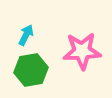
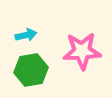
cyan arrow: rotated 50 degrees clockwise
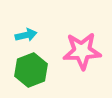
green hexagon: rotated 12 degrees counterclockwise
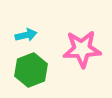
pink star: moved 2 px up
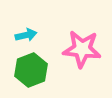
pink star: rotated 9 degrees clockwise
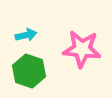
green hexagon: moved 2 px left, 1 px down; rotated 20 degrees counterclockwise
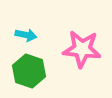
cyan arrow: rotated 25 degrees clockwise
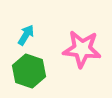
cyan arrow: rotated 70 degrees counterclockwise
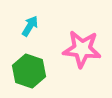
cyan arrow: moved 4 px right, 9 px up
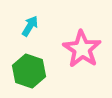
pink star: rotated 27 degrees clockwise
